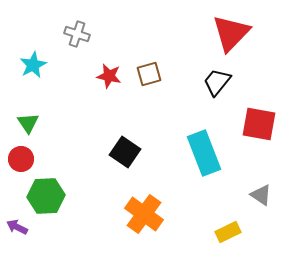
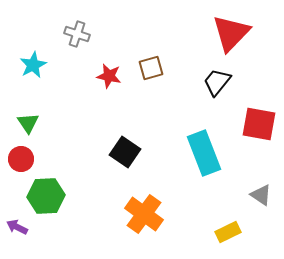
brown square: moved 2 px right, 6 px up
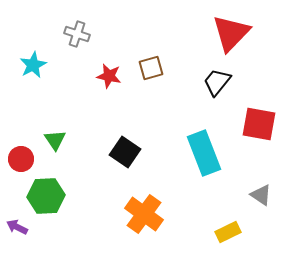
green triangle: moved 27 px right, 17 px down
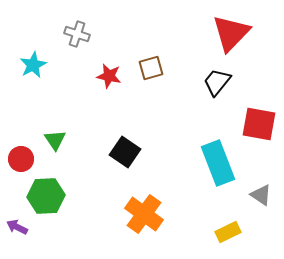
cyan rectangle: moved 14 px right, 10 px down
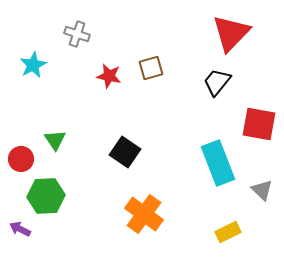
gray triangle: moved 1 px right, 5 px up; rotated 10 degrees clockwise
purple arrow: moved 3 px right, 2 px down
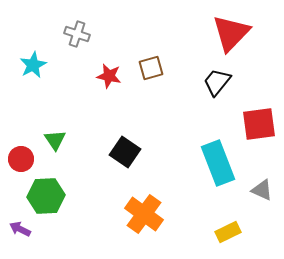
red square: rotated 18 degrees counterclockwise
gray triangle: rotated 20 degrees counterclockwise
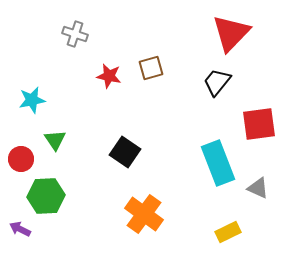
gray cross: moved 2 px left
cyan star: moved 1 px left, 35 px down; rotated 16 degrees clockwise
gray triangle: moved 4 px left, 2 px up
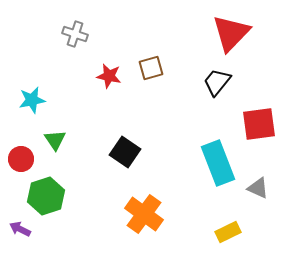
green hexagon: rotated 15 degrees counterclockwise
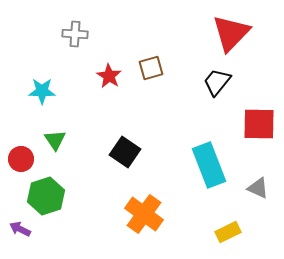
gray cross: rotated 15 degrees counterclockwise
red star: rotated 20 degrees clockwise
cyan star: moved 10 px right, 9 px up; rotated 12 degrees clockwise
red square: rotated 9 degrees clockwise
cyan rectangle: moved 9 px left, 2 px down
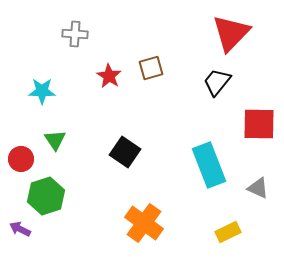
orange cross: moved 9 px down
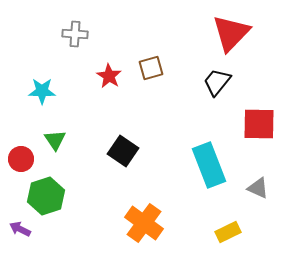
black square: moved 2 px left, 1 px up
